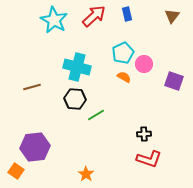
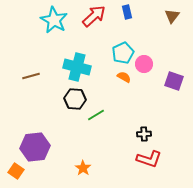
blue rectangle: moved 2 px up
brown line: moved 1 px left, 11 px up
orange star: moved 3 px left, 6 px up
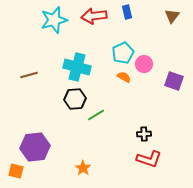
red arrow: rotated 145 degrees counterclockwise
cyan star: rotated 28 degrees clockwise
brown line: moved 2 px left, 1 px up
black hexagon: rotated 10 degrees counterclockwise
orange square: rotated 21 degrees counterclockwise
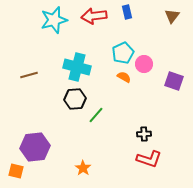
green line: rotated 18 degrees counterclockwise
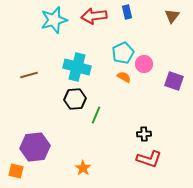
green line: rotated 18 degrees counterclockwise
